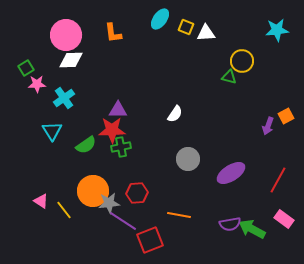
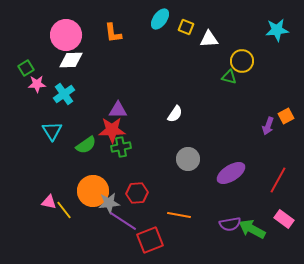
white triangle: moved 3 px right, 6 px down
cyan cross: moved 4 px up
pink triangle: moved 8 px right, 1 px down; rotated 21 degrees counterclockwise
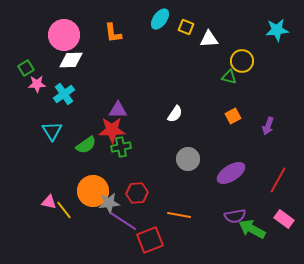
pink circle: moved 2 px left
orange square: moved 53 px left
purple semicircle: moved 5 px right, 8 px up
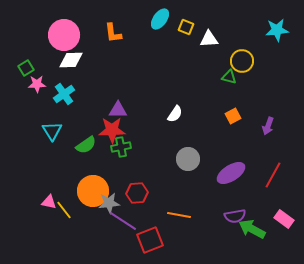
red line: moved 5 px left, 5 px up
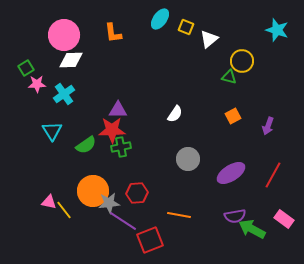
cyan star: rotated 25 degrees clockwise
white triangle: rotated 36 degrees counterclockwise
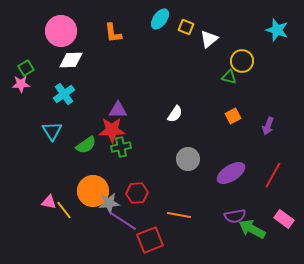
pink circle: moved 3 px left, 4 px up
pink star: moved 16 px left
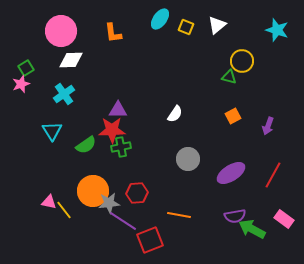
white triangle: moved 8 px right, 14 px up
pink star: rotated 18 degrees counterclockwise
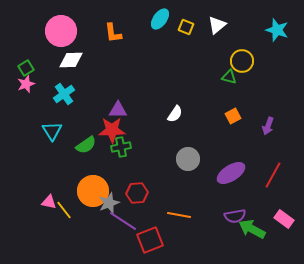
pink star: moved 5 px right
gray star: rotated 15 degrees counterclockwise
